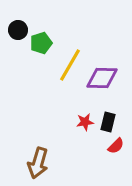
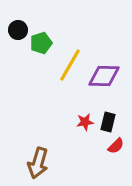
purple diamond: moved 2 px right, 2 px up
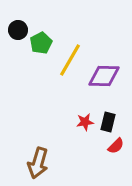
green pentagon: rotated 10 degrees counterclockwise
yellow line: moved 5 px up
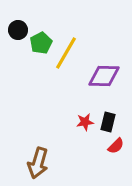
yellow line: moved 4 px left, 7 px up
